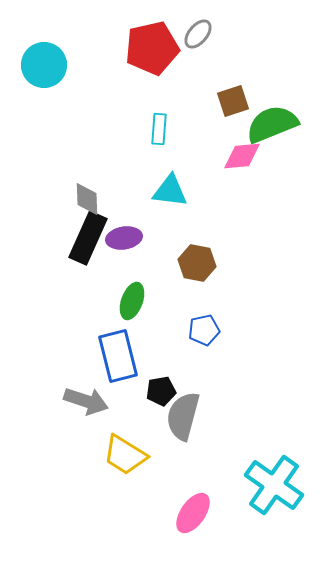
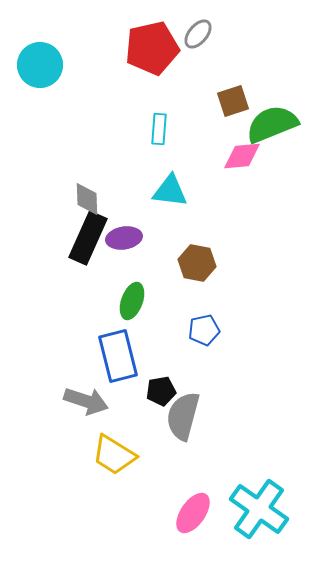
cyan circle: moved 4 px left
yellow trapezoid: moved 11 px left
cyan cross: moved 15 px left, 24 px down
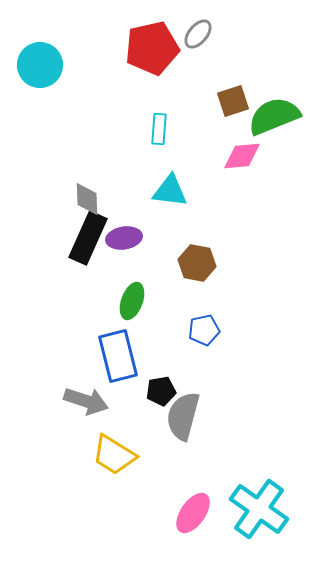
green semicircle: moved 2 px right, 8 px up
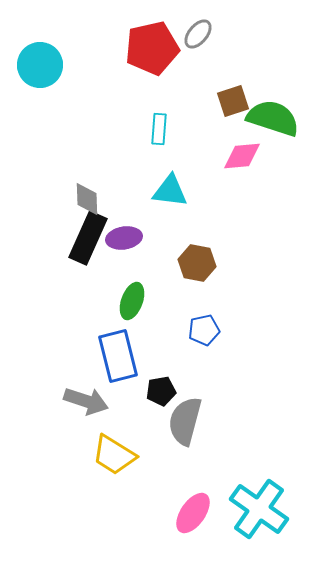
green semicircle: moved 1 px left, 2 px down; rotated 40 degrees clockwise
gray semicircle: moved 2 px right, 5 px down
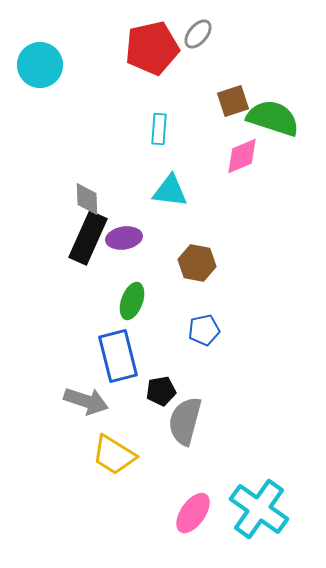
pink diamond: rotated 18 degrees counterclockwise
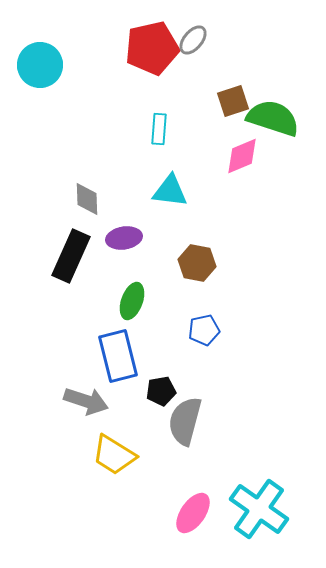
gray ellipse: moved 5 px left, 6 px down
black rectangle: moved 17 px left, 18 px down
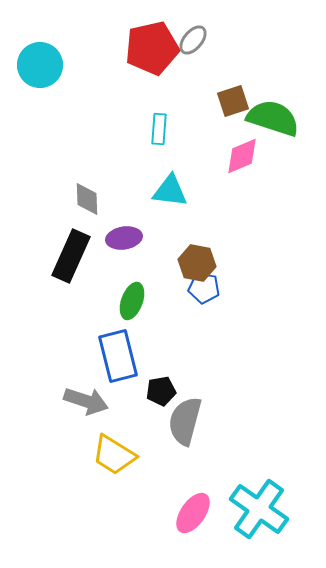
blue pentagon: moved 42 px up; rotated 20 degrees clockwise
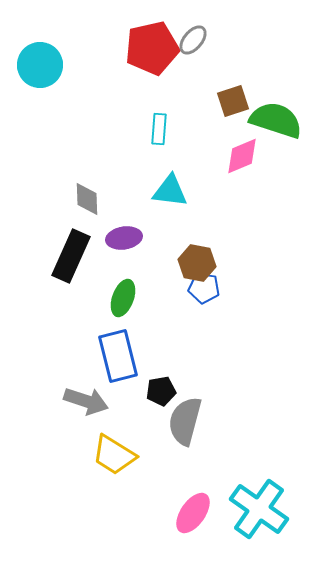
green semicircle: moved 3 px right, 2 px down
green ellipse: moved 9 px left, 3 px up
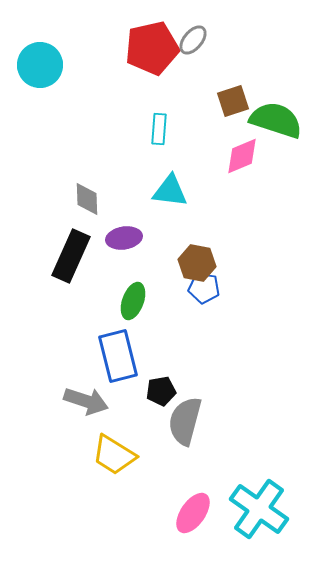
green ellipse: moved 10 px right, 3 px down
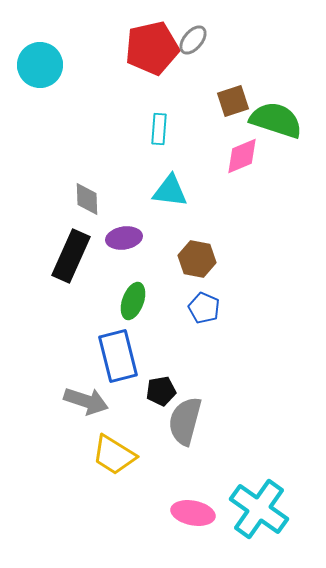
brown hexagon: moved 4 px up
blue pentagon: moved 20 px down; rotated 16 degrees clockwise
pink ellipse: rotated 66 degrees clockwise
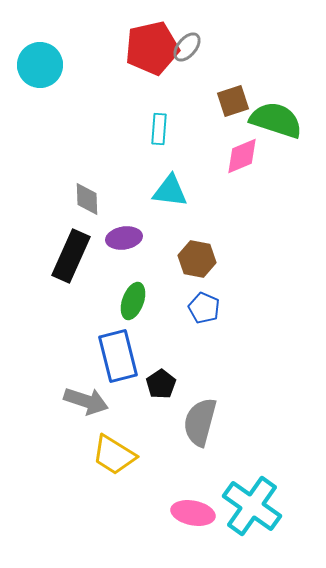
gray ellipse: moved 6 px left, 7 px down
black pentagon: moved 7 px up; rotated 24 degrees counterclockwise
gray semicircle: moved 15 px right, 1 px down
cyan cross: moved 7 px left, 3 px up
